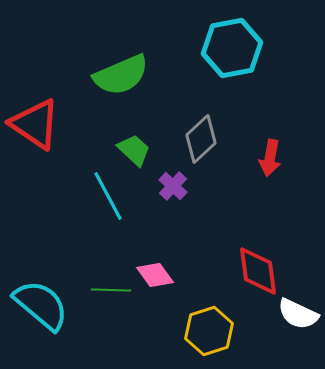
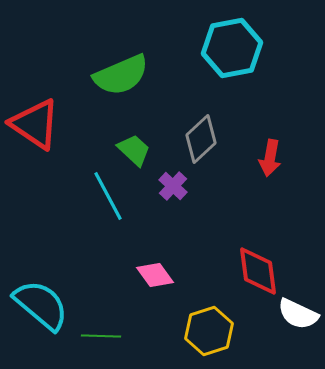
green line: moved 10 px left, 46 px down
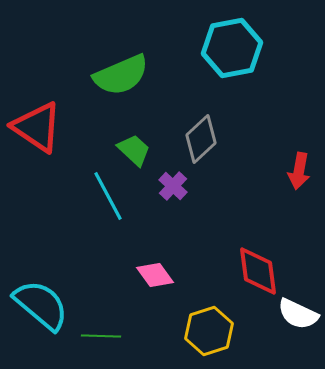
red triangle: moved 2 px right, 3 px down
red arrow: moved 29 px right, 13 px down
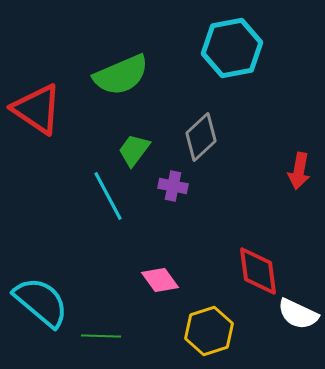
red triangle: moved 18 px up
gray diamond: moved 2 px up
green trapezoid: rotated 96 degrees counterclockwise
purple cross: rotated 32 degrees counterclockwise
pink diamond: moved 5 px right, 5 px down
cyan semicircle: moved 3 px up
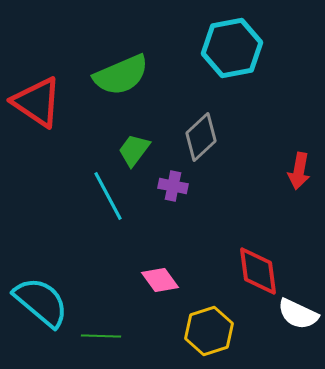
red triangle: moved 7 px up
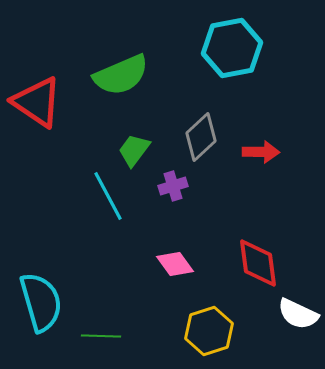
red arrow: moved 38 px left, 19 px up; rotated 99 degrees counterclockwise
purple cross: rotated 28 degrees counterclockwise
red diamond: moved 8 px up
pink diamond: moved 15 px right, 16 px up
cyan semicircle: rotated 34 degrees clockwise
